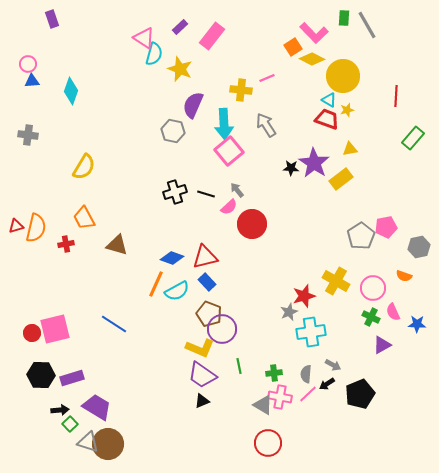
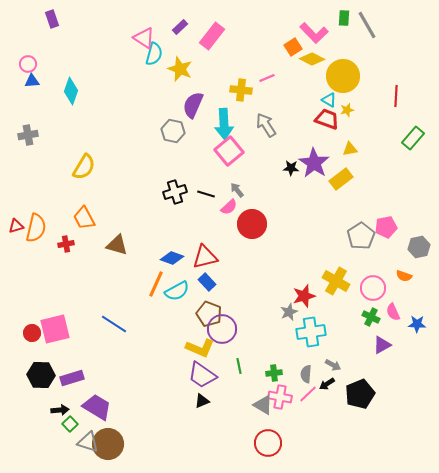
gray cross at (28, 135): rotated 18 degrees counterclockwise
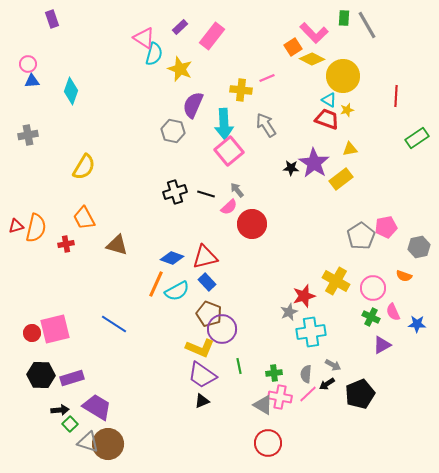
green rectangle at (413, 138): moved 4 px right; rotated 15 degrees clockwise
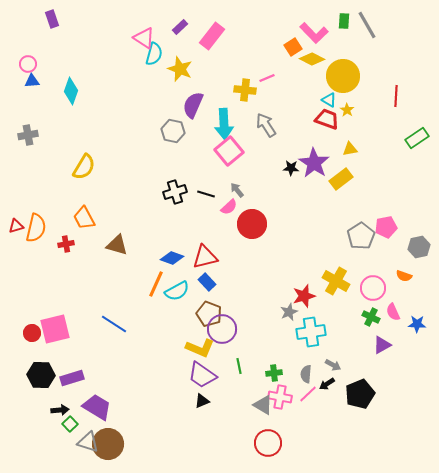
green rectangle at (344, 18): moved 3 px down
yellow cross at (241, 90): moved 4 px right
yellow star at (347, 110): rotated 24 degrees counterclockwise
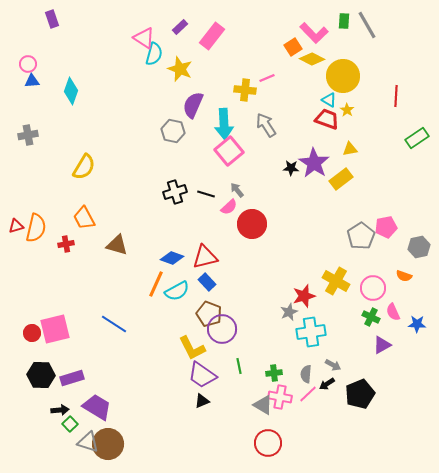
yellow L-shape at (200, 348): moved 8 px left; rotated 40 degrees clockwise
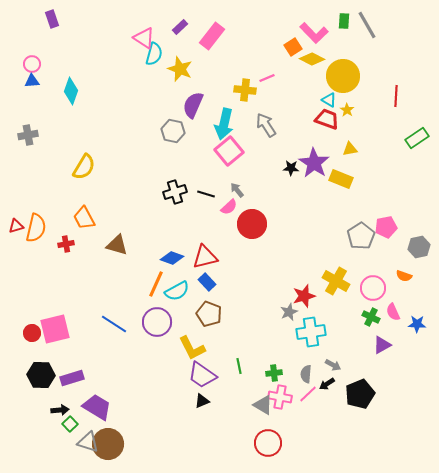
pink circle at (28, 64): moved 4 px right
cyan arrow at (224, 124): rotated 16 degrees clockwise
yellow rectangle at (341, 179): rotated 60 degrees clockwise
purple circle at (222, 329): moved 65 px left, 7 px up
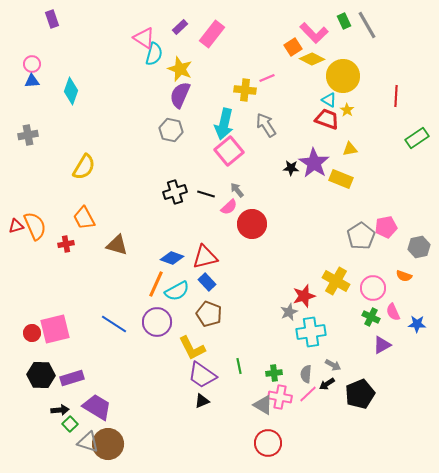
green rectangle at (344, 21): rotated 28 degrees counterclockwise
pink rectangle at (212, 36): moved 2 px up
purple semicircle at (193, 105): moved 13 px left, 10 px up
gray hexagon at (173, 131): moved 2 px left, 1 px up
orange semicircle at (36, 228): moved 1 px left, 2 px up; rotated 36 degrees counterclockwise
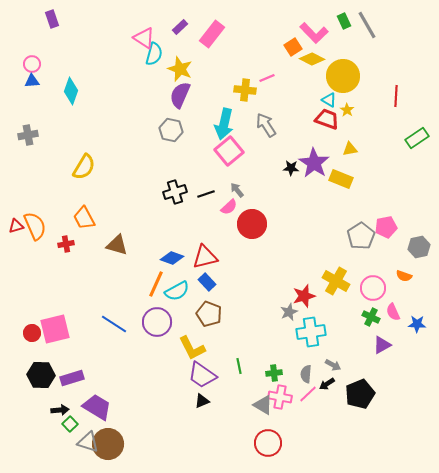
black line at (206, 194): rotated 36 degrees counterclockwise
